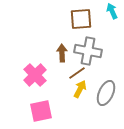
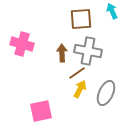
pink cross: moved 13 px left, 31 px up; rotated 30 degrees counterclockwise
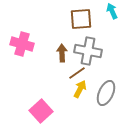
pink square: rotated 30 degrees counterclockwise
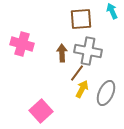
brown line: rotated 18 degrees counterclockwise
yellow arrow: moved 2 px right
